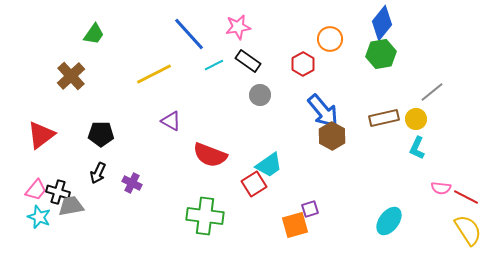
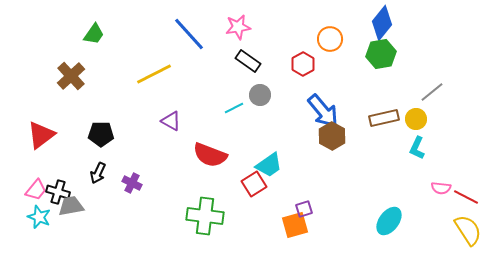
cyan line: moved 20 px right, 43 px down
purple square: moved 6 px left
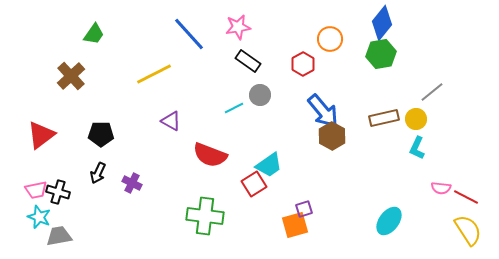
pink trapezoid: rotated 40 degrees clockwise
gray trapezoid: moved 12 px left, 30 px down
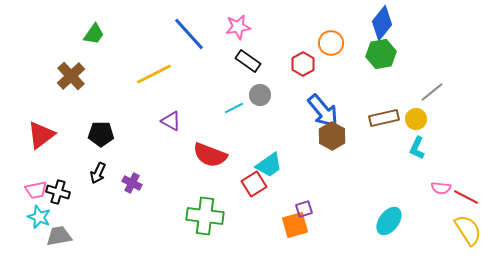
orange circle: moved 1 px right, 4 px down
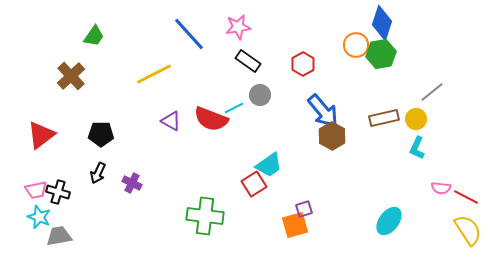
blue diamond: rotated 20 degrees counterclockwise
green trapezoid: moved 2 px down
orange circle: moved 25 px right, 2 px down
red semicircle: moved 1 px right, 36 px up
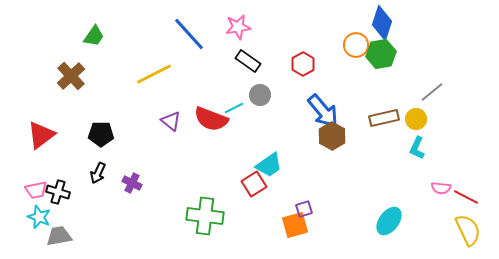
purple triangle: rotated 10 degrees clockwise
yellow semicircle: rotated 8 degrees clockwise
